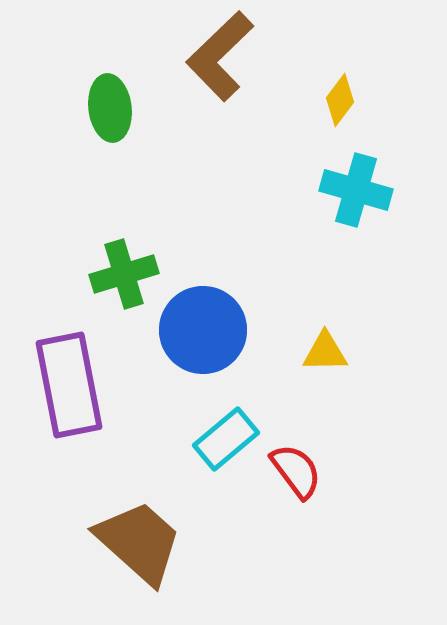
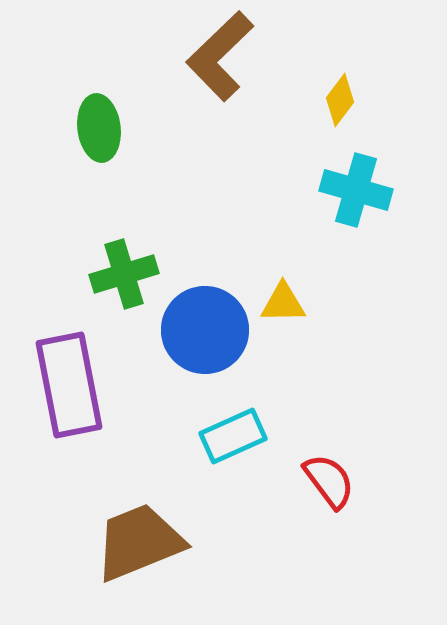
green ellipse: moved 11 px left, 20 px down
blue circle: moved 2 px right
yellow triangle: moved 42 px left, 49 px up
cyan rectangle: moved 7 px right, 3 px up; rotated 16 degrees clockwise
red semicircle: moved 33 px right, 10 px down
brown trapezoid: rotated 64 degrees counterclockwise
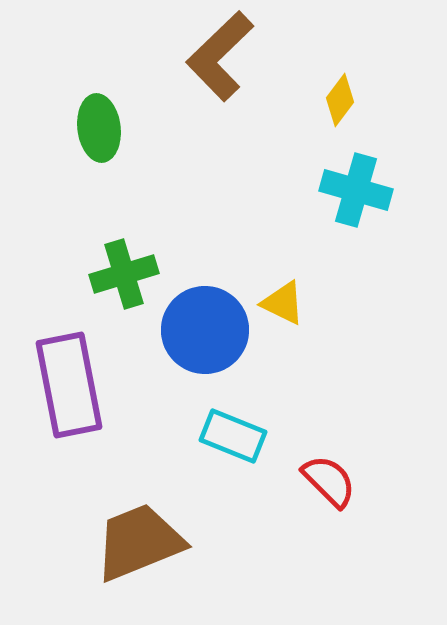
yellow triangle: rotated 27 degrees clockwise
cyan rectangle: rotated 46 degrees clockwise
red semicircle: rotated 8 degrees counterclockwise
